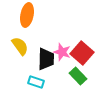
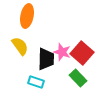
orange ellipse: moved 1 px down
green rectangle: moved 2 px down
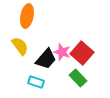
black trapezoid: rotated 40 degrees clockwise
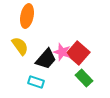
red square: moved 4 px left
green rectangle: moved 6 px right
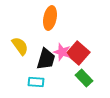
orange ellipse: moved 23 px right, 2 px down
black trapezoid: rotated 25 degrees counterclockwise
cyan rectangle: rotated 14 degrees counterclockwise
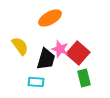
orange ellipse: rotated 50 degrees clockwise
pink star: moved 2 px left, 3 px up
green rectangle: rotated 30 degrees clockwise
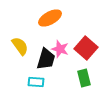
red square: moved 8 px right, 5 px up
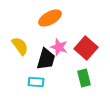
pink star: moved 1 px left, 2 px up
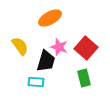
black trapezoid: moved 2 px down
